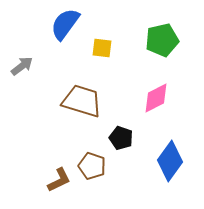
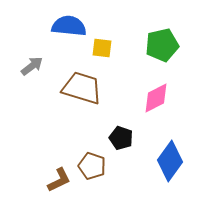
blue semicircle: moved 4 px right, 2 px down; rotated 60 degrees clockwise
green pentagon: moved 5 px down
gray arrow: moved 10 px right
brown trapezoid: moved 13 px up
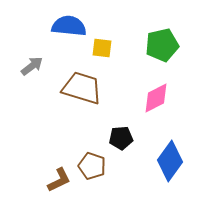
black pentagon: rotated 25 degrees counterclockwise
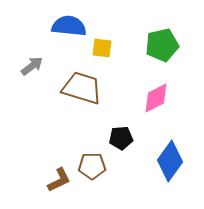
brown pentagon: rotated 20 degrees counterclockwise
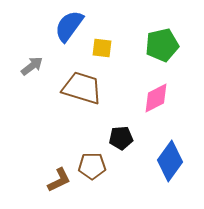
blue semicircle: rotated 60 degrees counterclockwise
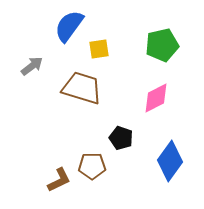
yellow square: moved 3 px left, 1 px down; rotated 15 degrees counterclockwise
black pentagon: rotated 25 degrees clockwise
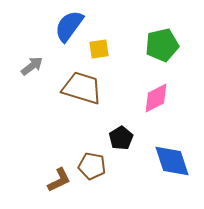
black pentagon: rotated 20 degrees clockwise
blue diamond: moved 2 px right; rotated 54 degrees counterclockwise
brown pentagon: rotated 12 degrees clockwise
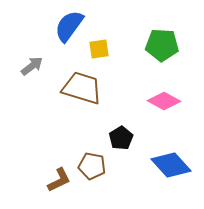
green pentagon: rotated 16 degrees clockwise
pink diamond: moved 8 px right, 3 px down; rotated 56 degrees clockwise
blue diamond: moved 1 px left, 4 px down; rotated 24 degrees counterclockwise
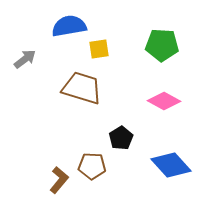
blue semicircle: rotated 44 degrees clockwise
gray arrow: moved 7 px left, 7 px up
brown pentagon: rotated 8 degrees counterclockwise
brown L-shape: rotated 24 degrees counterclockwise
